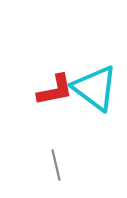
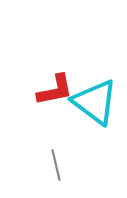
cyan triangle: moved 14 px down
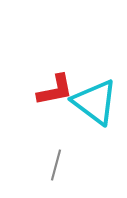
gray line: rotated 28 degrees clockwise
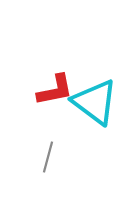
gray line: moved 8 px left, 8 px up
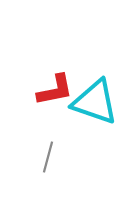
cyan triangle: rotated 18 degrees counterclockwise
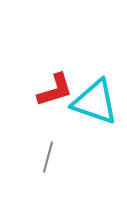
red L-shape: rotated 6 degrees counterclockwise
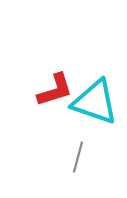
gray line: moved 30 px right
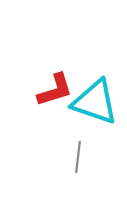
gray line: rotated 8 degrees counterclockwise
